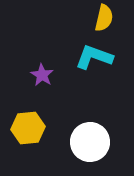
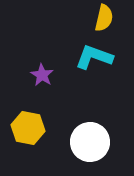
yellow hexagon: rotated 16 degrees clockwise
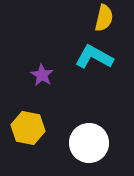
cyan L-shape: rotated 9 degrees clockwise
white circle: moved 1 px left, 1 px down
